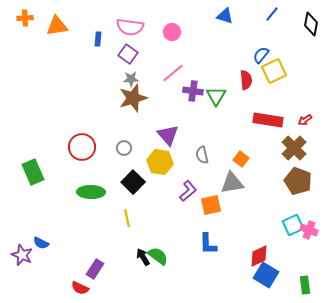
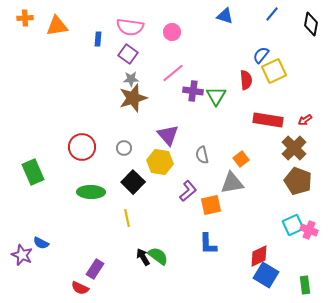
orange square at (241, 159): rotated 14 degrees clockwise
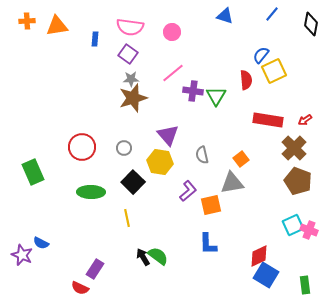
orange cross at (25, 18): moved 2 px right, 3 px down
blue rectangle at (98, 39): moved 3 px left
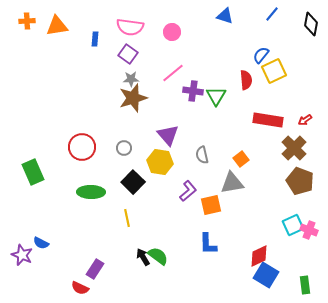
brown pentagon at (298, 181): moved 2 px right
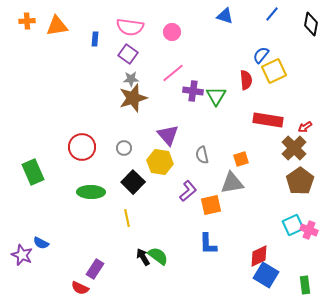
red arrow at (305, 120): moved 7 px down
orange square at (241, 159): rotated 21 degrees clockwise
brown pentagon at (300, 181): rotated 16 degrees clockwise
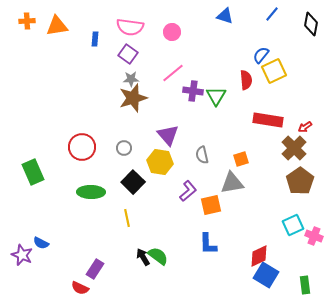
pink cross at (309, 230): moved 5 px right, 6 px down
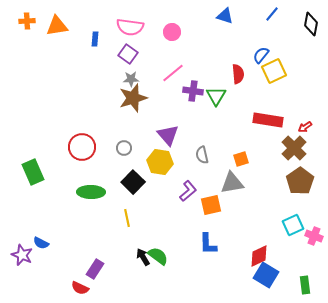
red semicircle at (246, 80): moved 8 px left, 6 px up
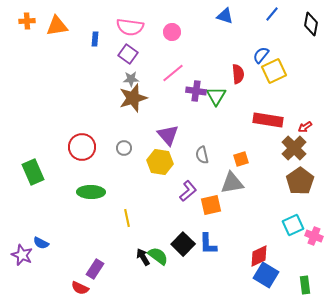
purple cross at (193, 91): moved 3 px right
black square at (133, 182): moved 50 px right, 62 px down
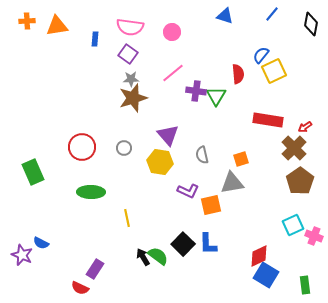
purple L-shape at (188, 191): rotated 65 degrees clockwise
